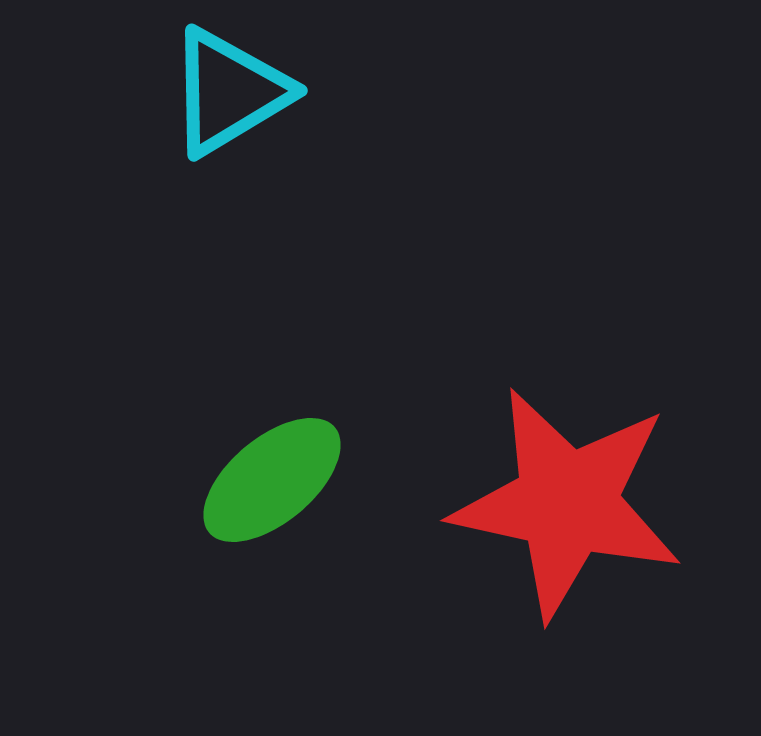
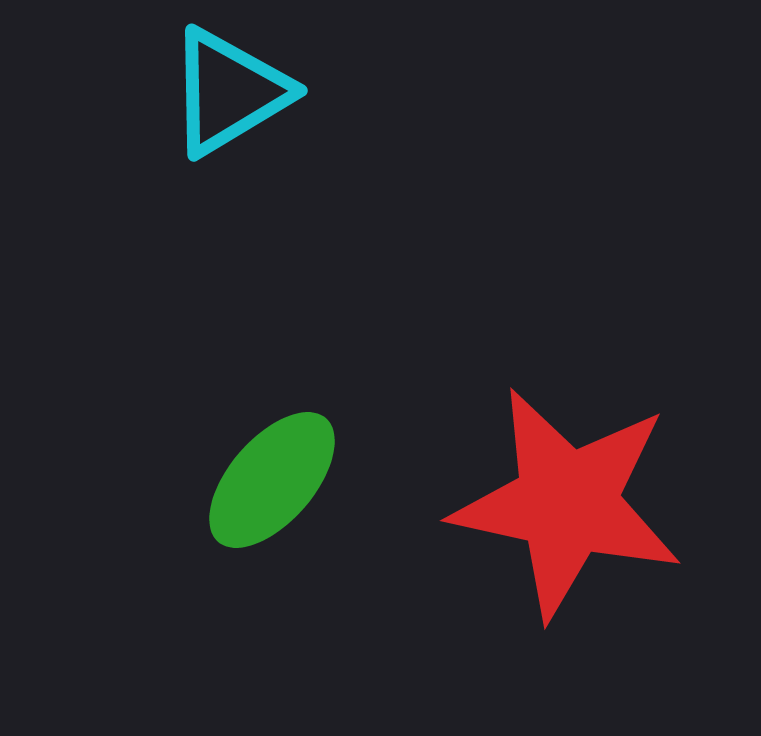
green ellipse: rotated 9 degrees counterclockwise
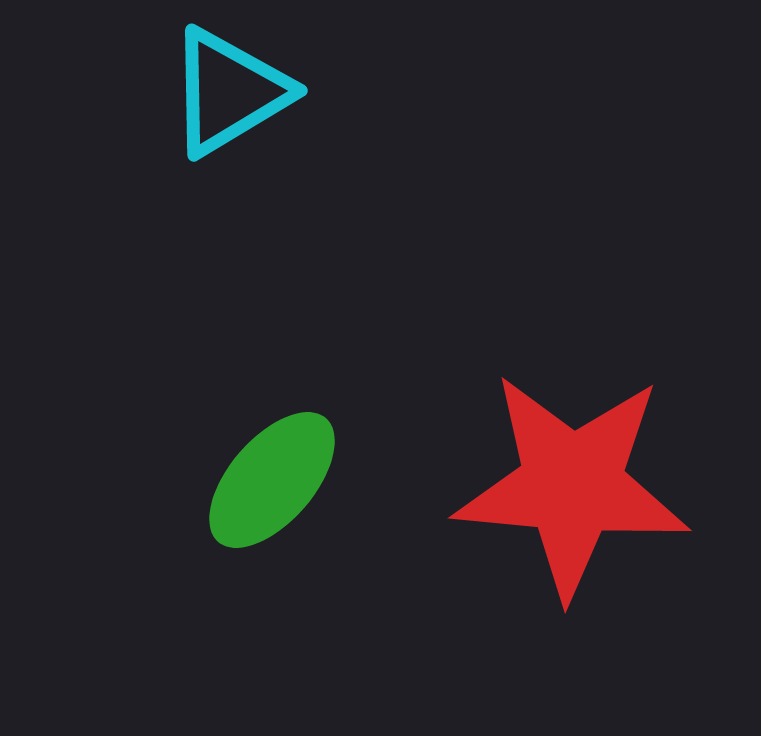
red star: moved 5 px right, 18 px up; rotated 7 degrees counterclockwise
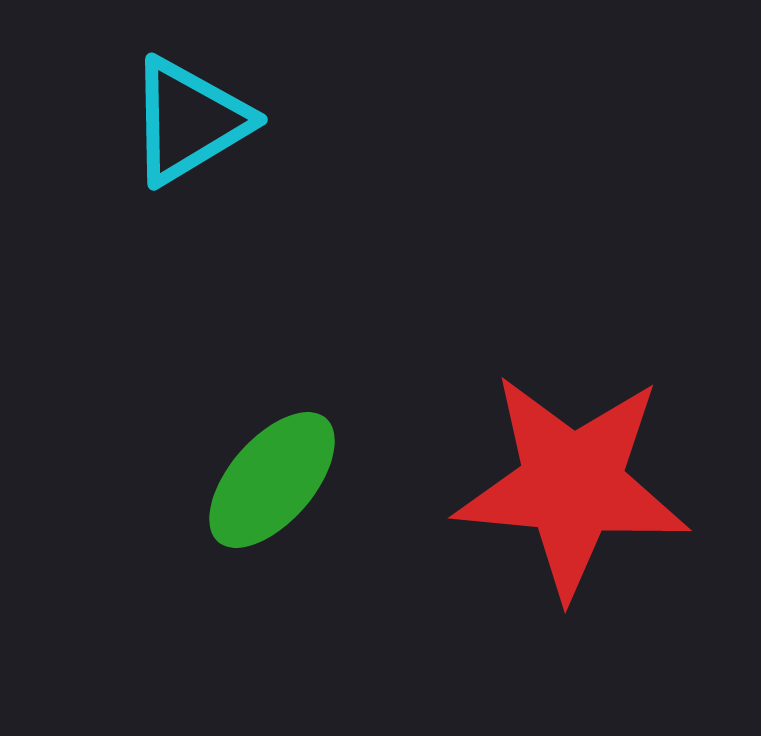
cyan triangle: moved 40 px left, 29 px down
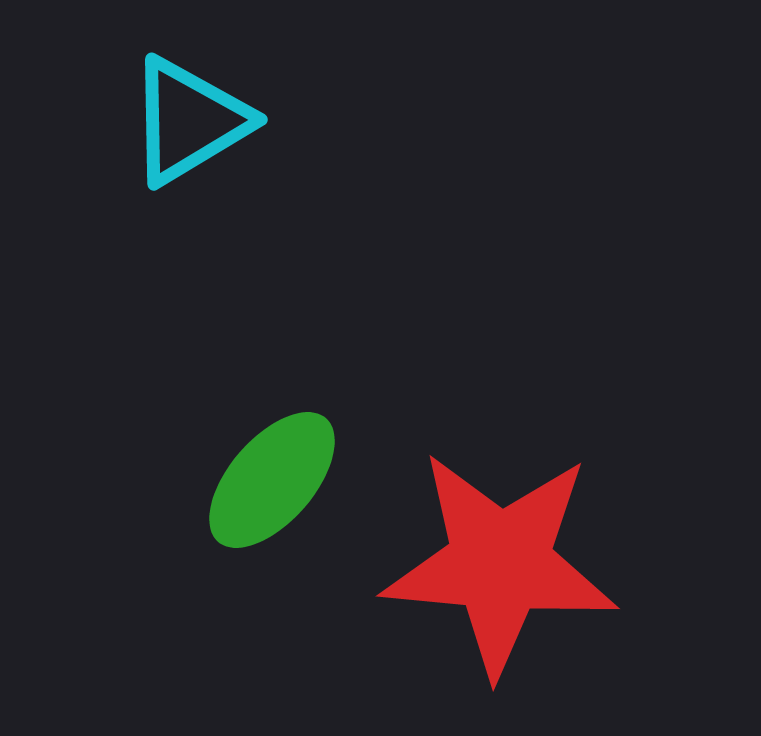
red star: moved 72 px left, 78 px down
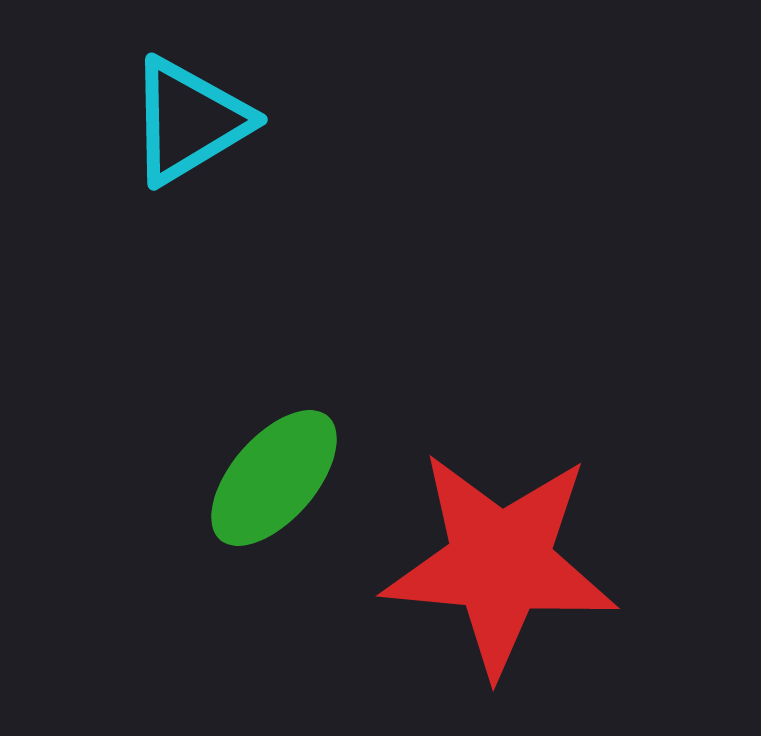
green ellipse: moved 2 px right, 2 px up
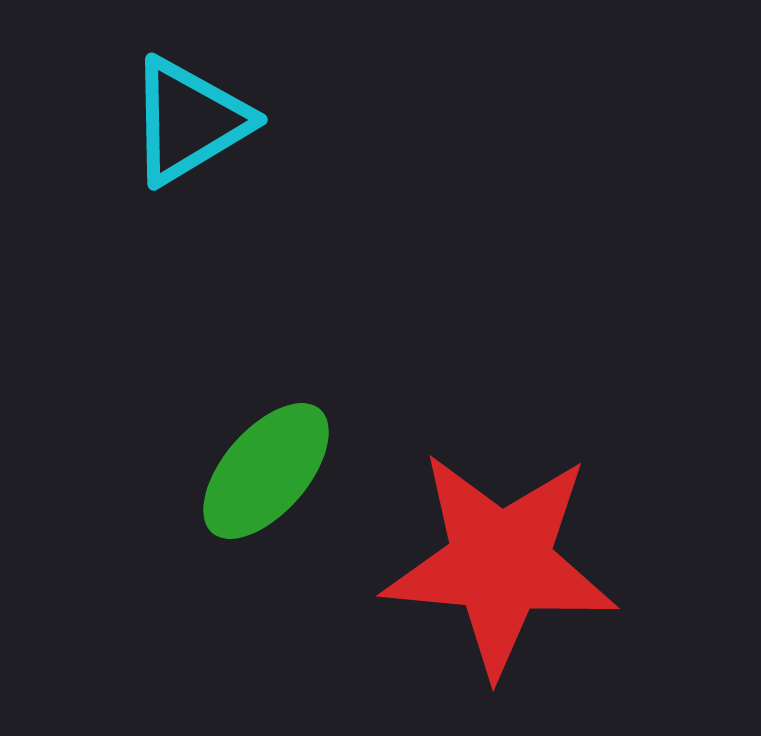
green ellipse: moved 8 px left, 7 px up
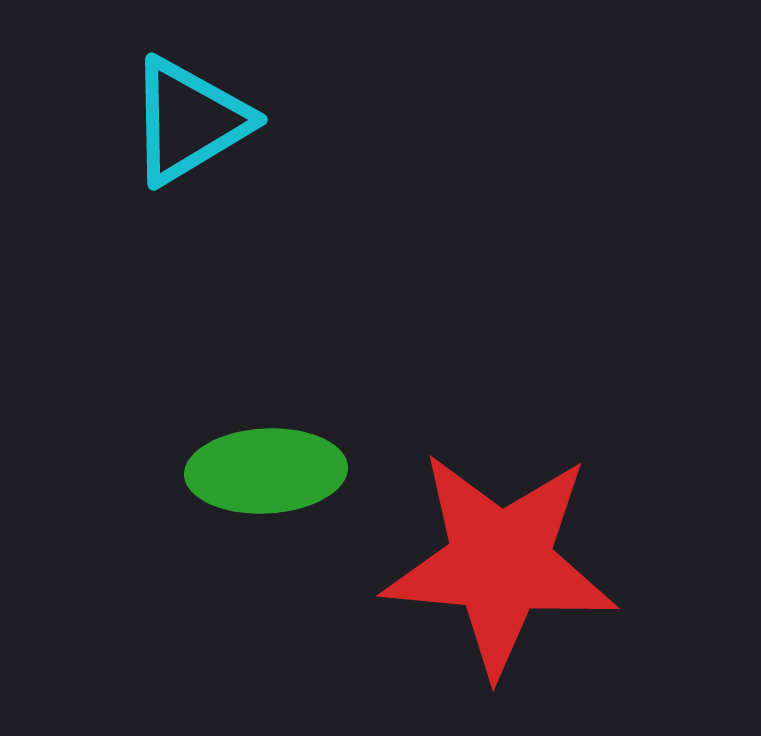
green ellipse: rotated 46 degrees clockwise
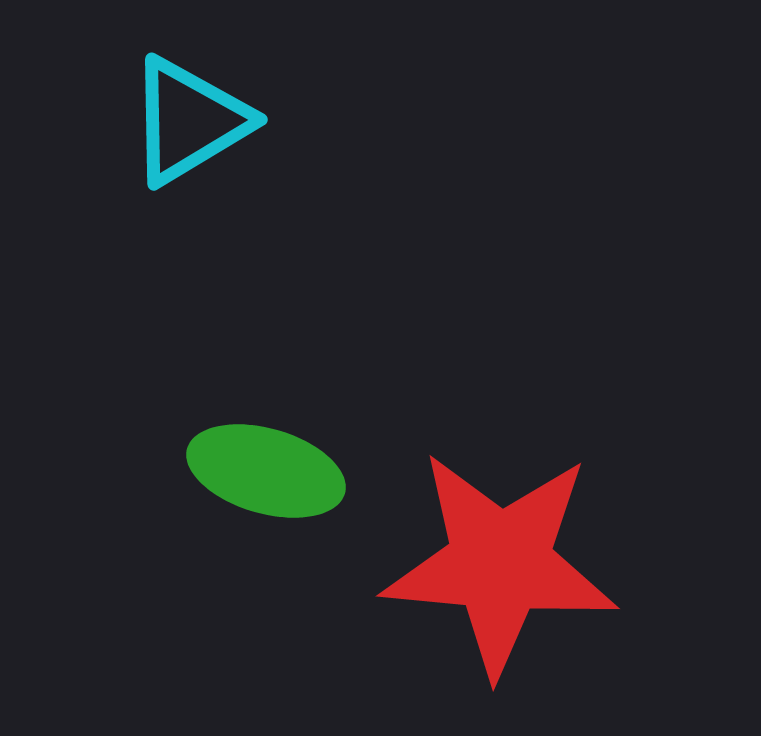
green ellipse: rotated 19 degrees clockwise
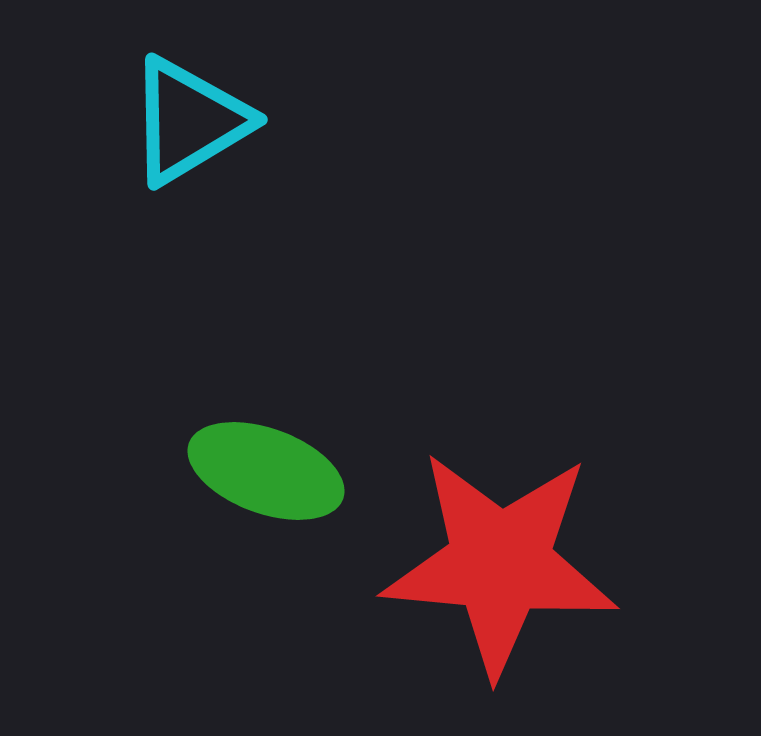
green ellipse: rotated 4 degrees clockwise
